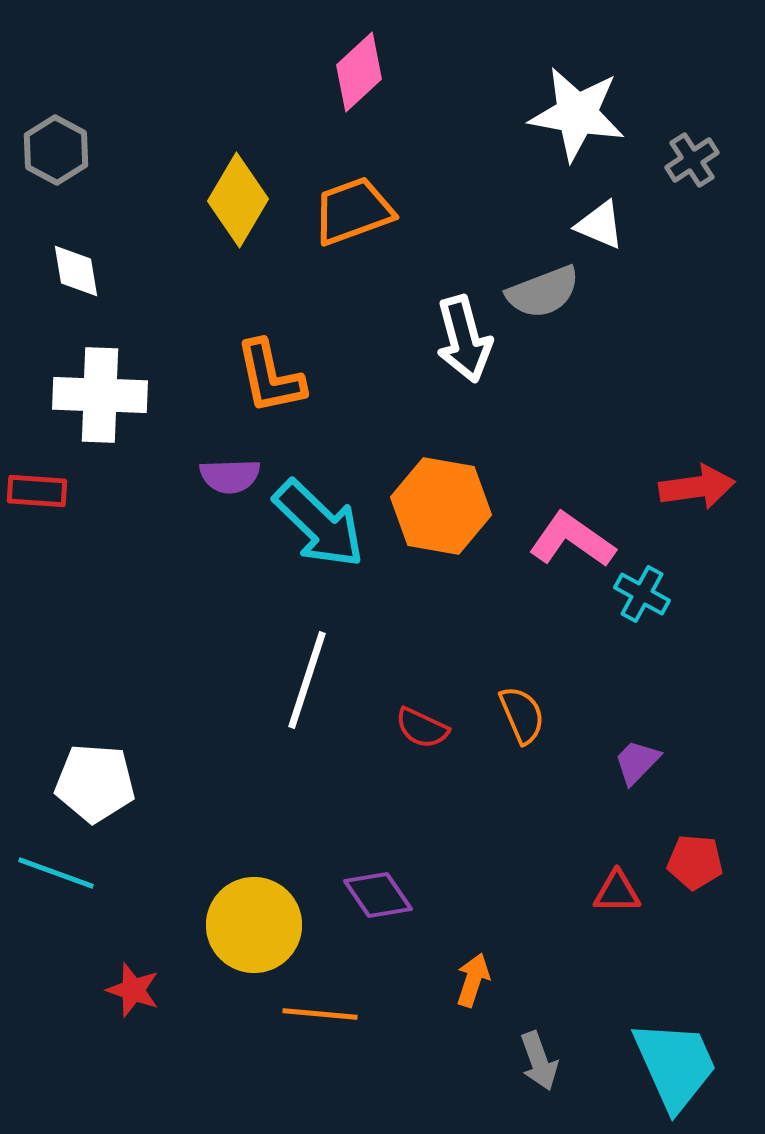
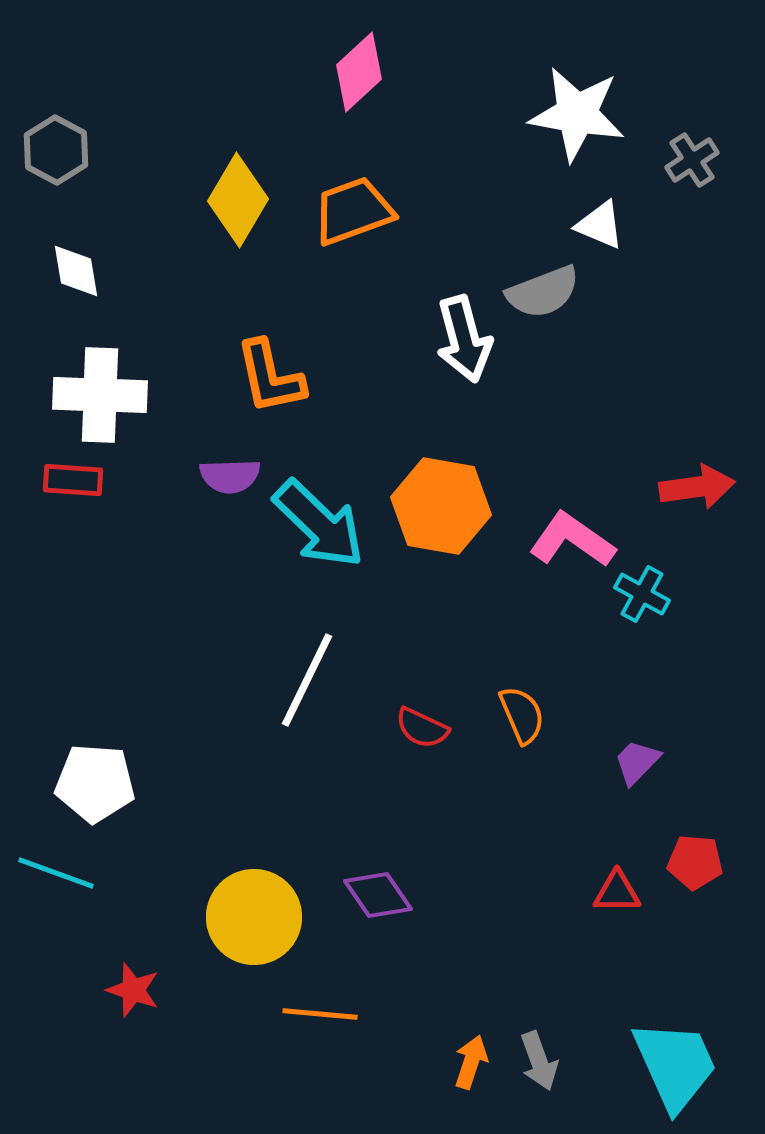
red rectangle: moved 36 px right, 11 px up
white line: rotated 8 degrees clockwise
yellow circle: moved 8 px up
orange arrow: moved 2 px left, 82 px down
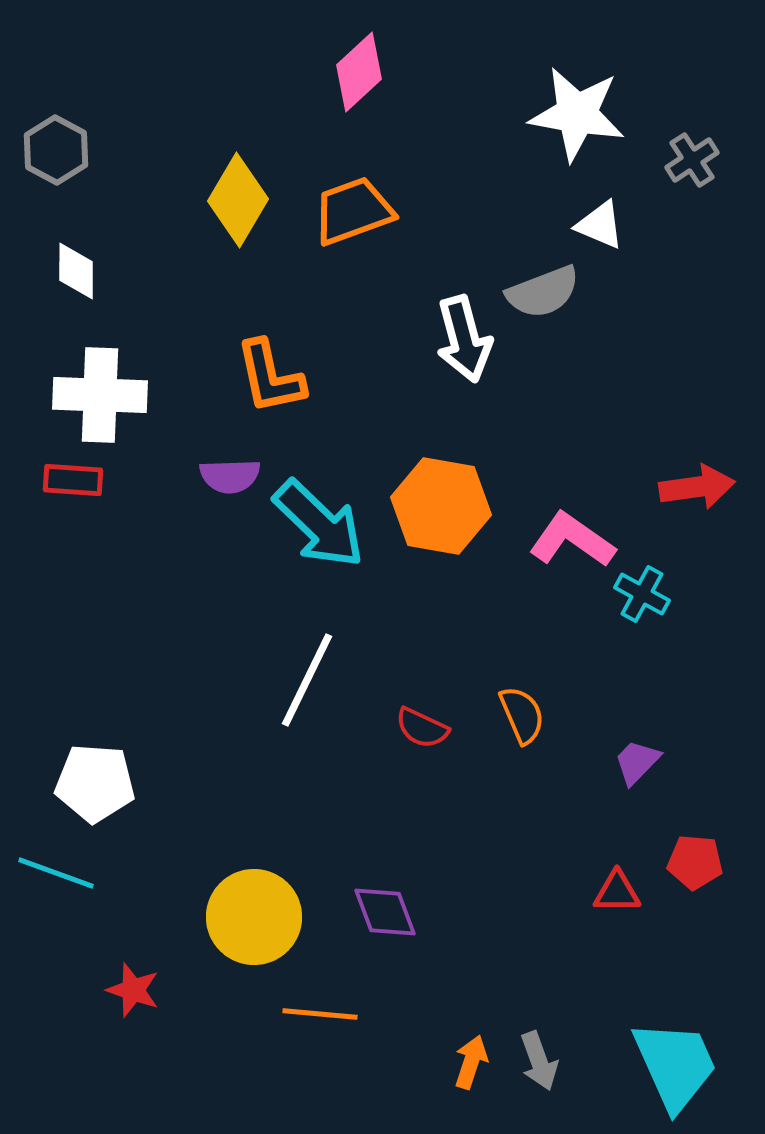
white diamond: rotated 10 degrees clockwise
purple diamond: moved 7 px right, 17 px down; rotated 14 degrees clockwise
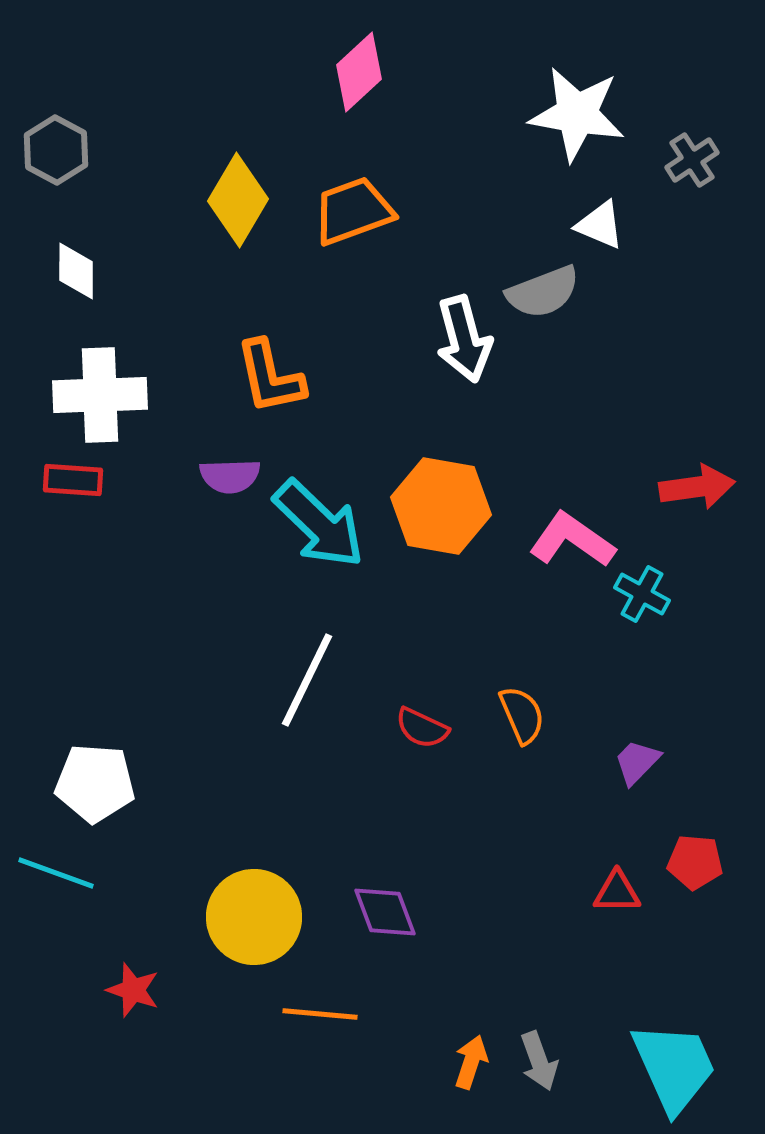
white cross: rotated 4 degrees counterclockwise
cyan trapezoid: moved 1 px left, 2 px down
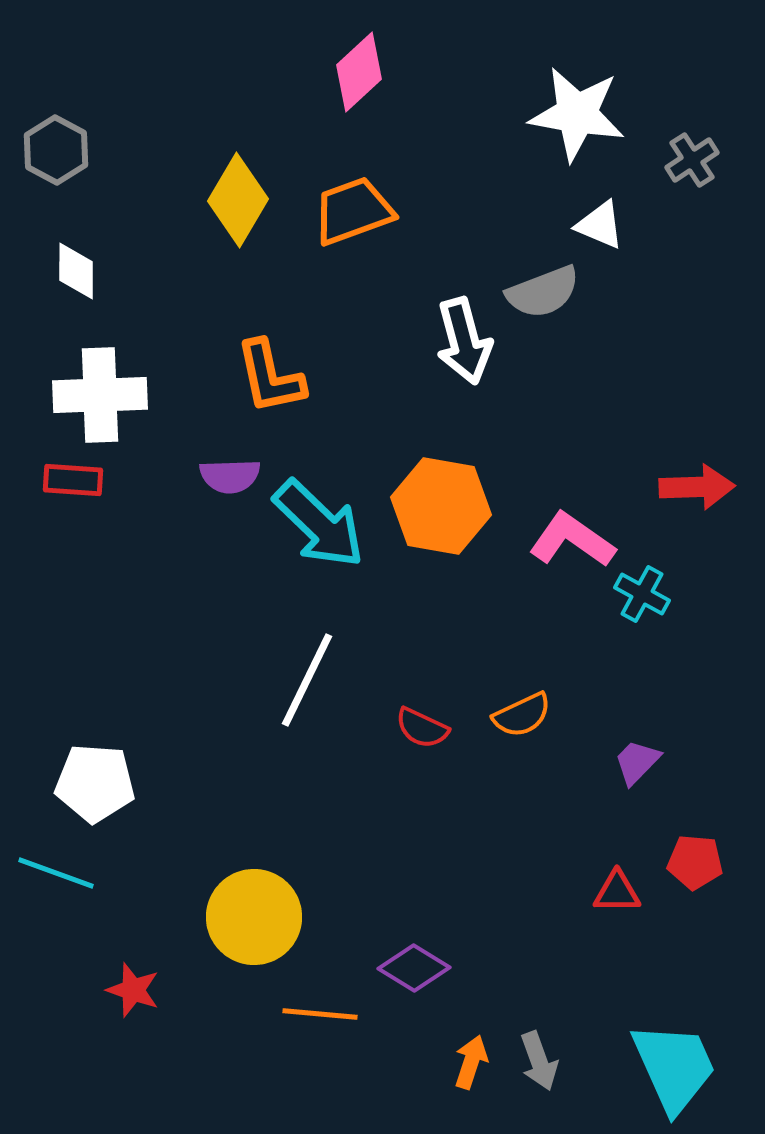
white arrow: moved 2 px down
red arrow: rotated 6 degrees clockwise
orange semicircle: rotated 88 degrees clockwise
purple diamond: moved 29 px right, 56 px down; rotated 38 degrees counterclockwise
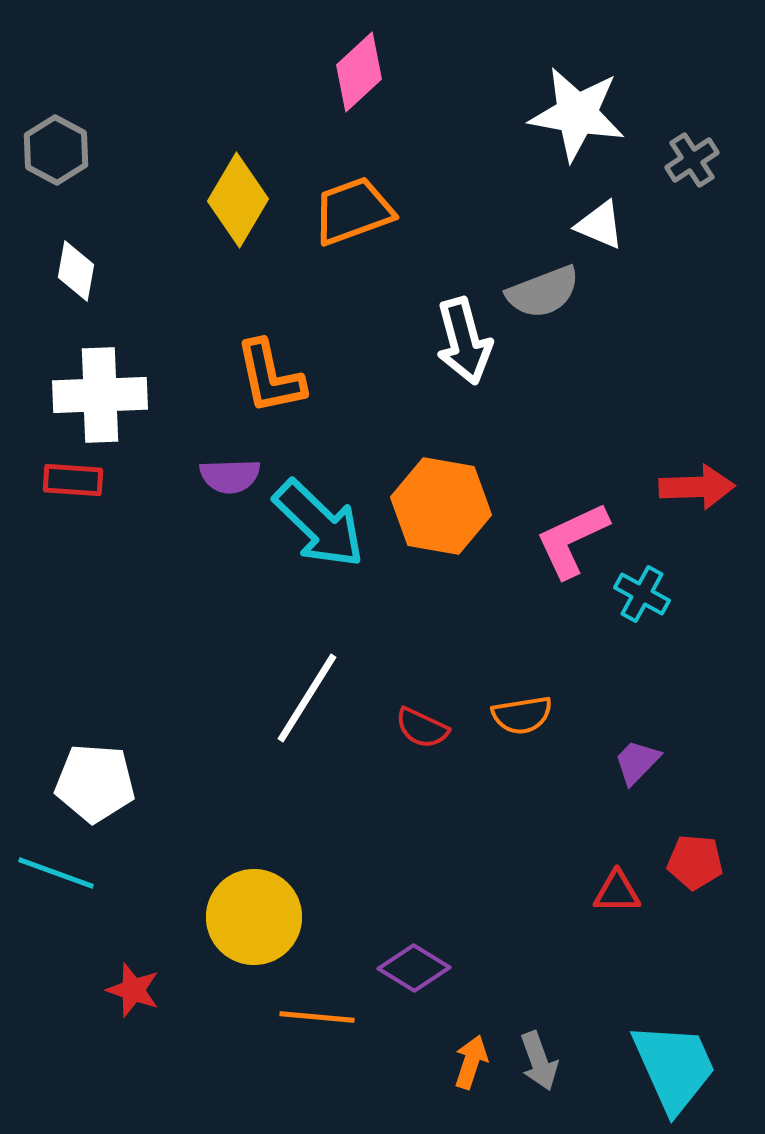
white diamond: rotated 10 degrees clockwise
pink L-shape: rotated 60 degrees counterclockwise
white line: moved 18 px down; rotated 6 degrees clockwise
orange semicircle: rotated 16 degrees clockwise
orange line: moved 3 px left, 3 px down
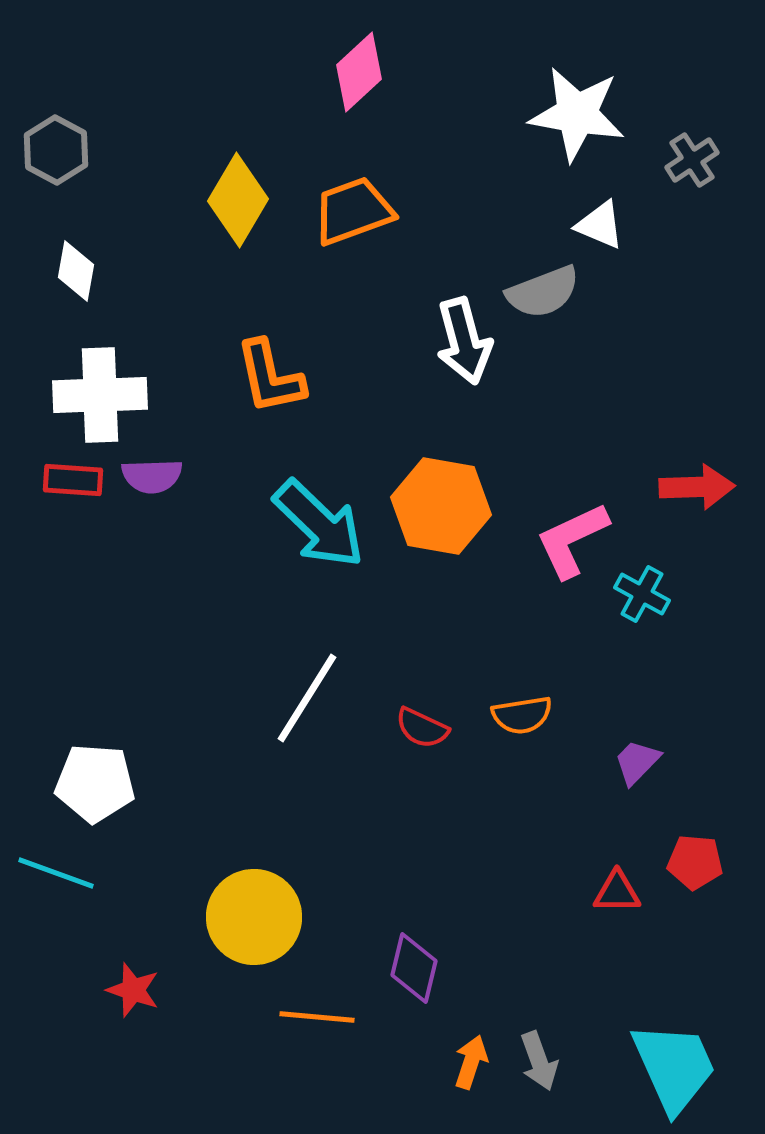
purple semicircle: moved 78 px left
purple diamond: rotated 72 degrees clockwise
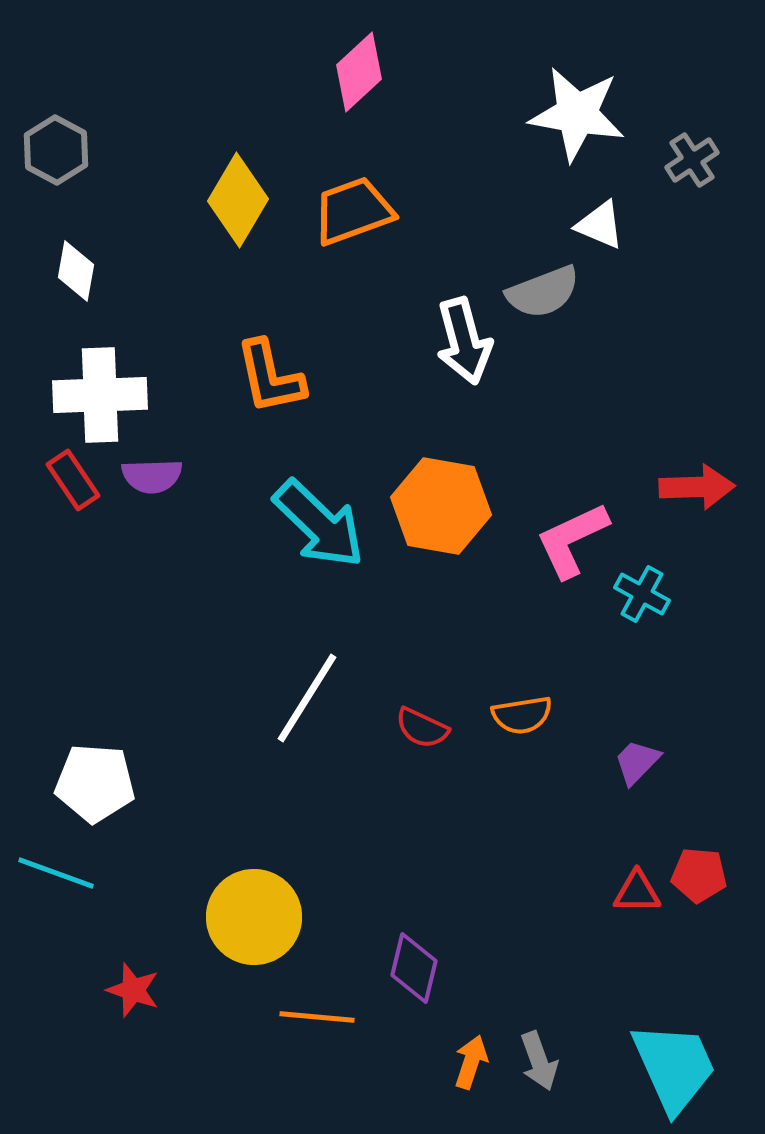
red rectangle: rotated 52 degrees clockwise
red pentagon: moved 4 px right, 13 px down
red triangle: moved 20 px right
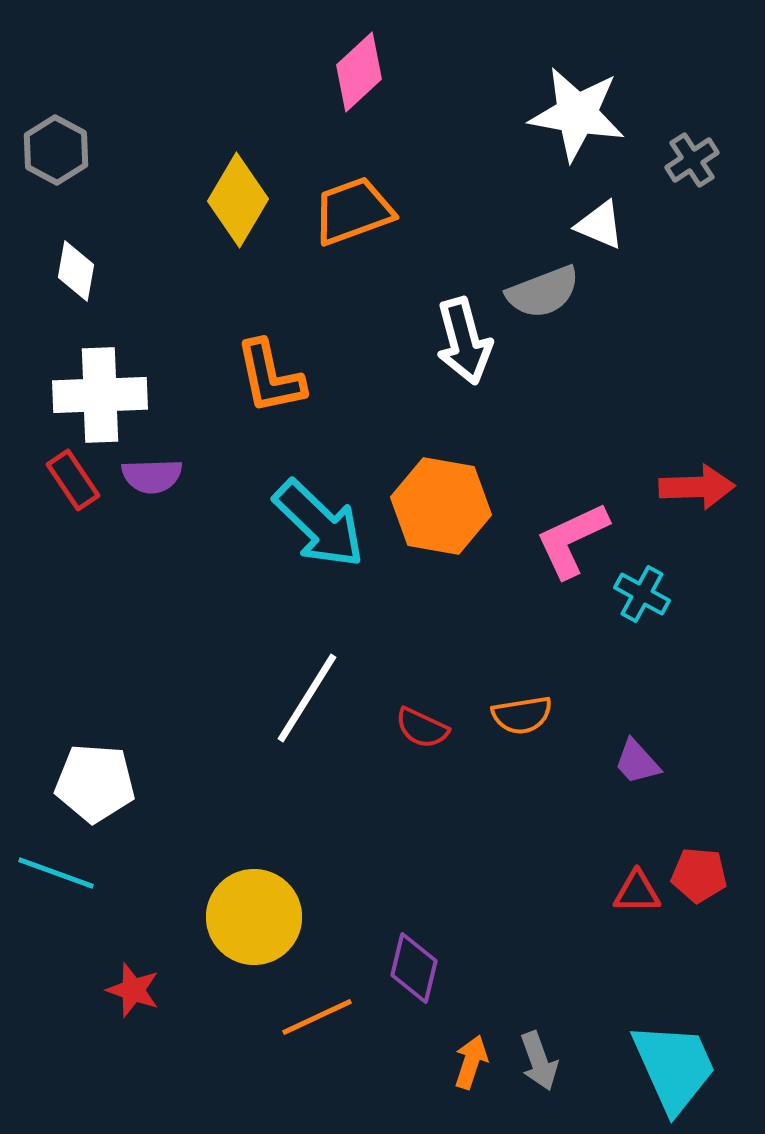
purple trapezoid: rotated 86 degrees counterclockwise
orange line: rotated 30 degrees counterclockwise
